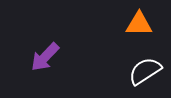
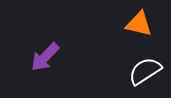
orange triangle: rotated 12 degrees clockwise
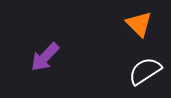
orange triangle: rotated 32 degrees clockwise
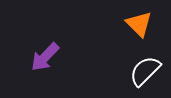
white semicircle: rotated 12 degrees counterclockwise
